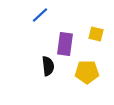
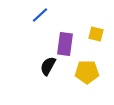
black semicircle: rotated 144 degrees counterclockwise
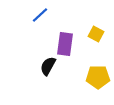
yellow square: rotated 14 degrees clockwise
yellow pentagon: moved 11 px right, 5 px down
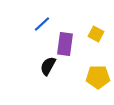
blue line: moved 2 px right, 9 px down
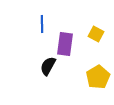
blue line: rotated 48 degrees counterclockwise
yellow pentagon: rotated 30 degrees counterclockwise
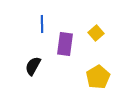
yellow square: moved 1 px up; rotated 21 degrees clockwise
black semicircle: moved 15 px left
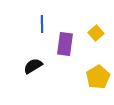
black semicircle: rotated 30 degrees clockwise
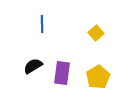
purple rectangle: moved 3 px left, 29 px down
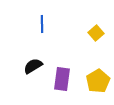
purple rectangle: moved 6 px down
yellow pentagon: moved 4 px down
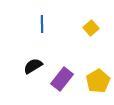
yellow square: moved 5 px left, 5 px up
purple rectangle: rotated 30 degrees clockwise
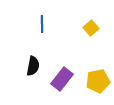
black semicircle: rotated 132 degrees clockwise
yellow pentagon: rotated 20 degrees clockwise
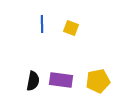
yellow square: moved 20 px left; rotated 28 degrees counterclockwise
black semicircle: moved 15 px down
purple rectangle: moved 1 px left, 1 px down; rotated 60 degrees clockwise
